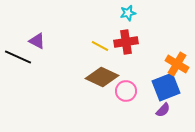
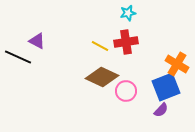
purple semicircle: moved 2 px left
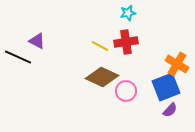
purple semicircle: moved 9 px right
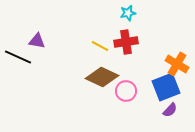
purple triangle: rotated 18 degrees counterclockwise
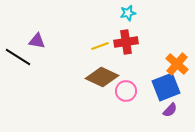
yellow line: rotated 48 degrees counterclockwise
black line: rotated 8 degrees clockwise
orange cross: rotated 10 degrees clockwise
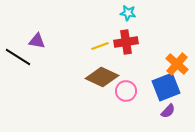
cyan star: rotated 21 degrees clockwise
purple semicircle: moved 2 px left, 1 px down
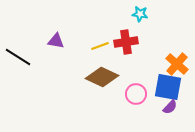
cyan star: moved 12 px right, 1 px down
purple triangle: moved 19 px right
blue square: moved 2 px right; rotated 32 degrees clockwise
pink circle: moved 10 px right, 3 px down
purple semicircle: moved 2 px right, 4 px up
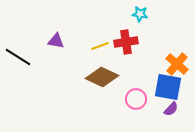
pink circle: moved 5 px down
purple semicircle: moved 1 px right, 2 px down
